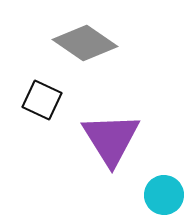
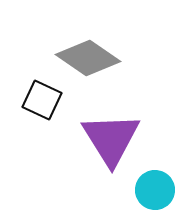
gray diamond: moved 3 px right, 15 px down
cyan circle: moved 9 px left, 5 px up
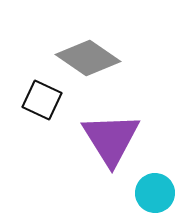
cyan circle: moved 3 px down
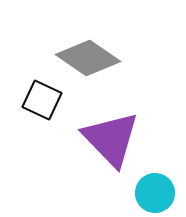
purple triangle: rotated 12 degrees counterclockwise
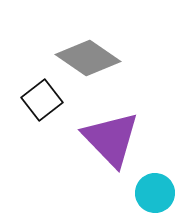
black square: rotated 27 degrees clockwise
